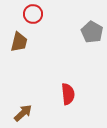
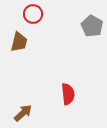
gray pentagon: moved 6 px up
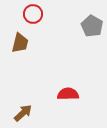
brown trapezoid: moved 1 px right, 1 px down
red semicircle: rotated 85 degrees counterclockwise
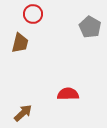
gray pentagon: moved 2 px left, 1 px down
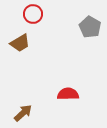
brown trapezoid: rotated 45 degrees clockwise
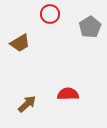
red circle: moved 17 px right
gray pentagon: rotated 10 degrees clockwise
brown arrow: moved 4 px right, 9 px up
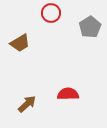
red circle: moved 1 px right, 1 px up
